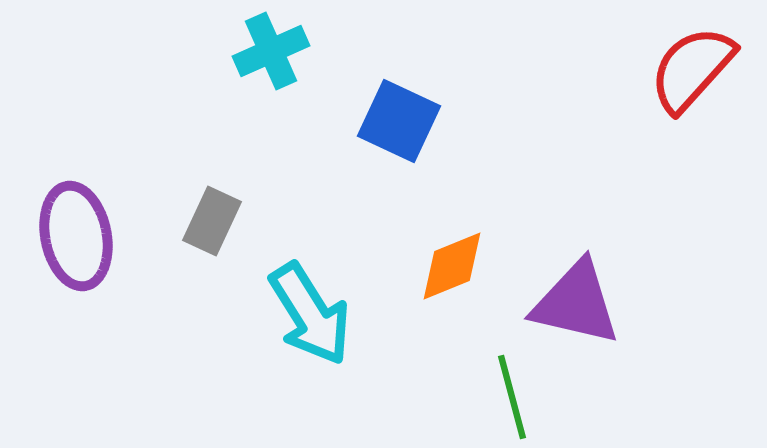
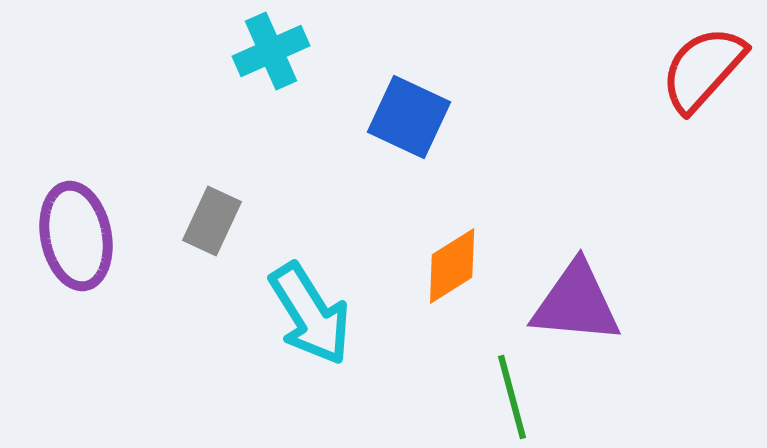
red semicircle: moved 11 px right
blue square: moved 10 px right, 4 px up
orange diamond: rotated 10 degrees counterclockwise
purple triangle: rotated 8 degrees counterclockwise
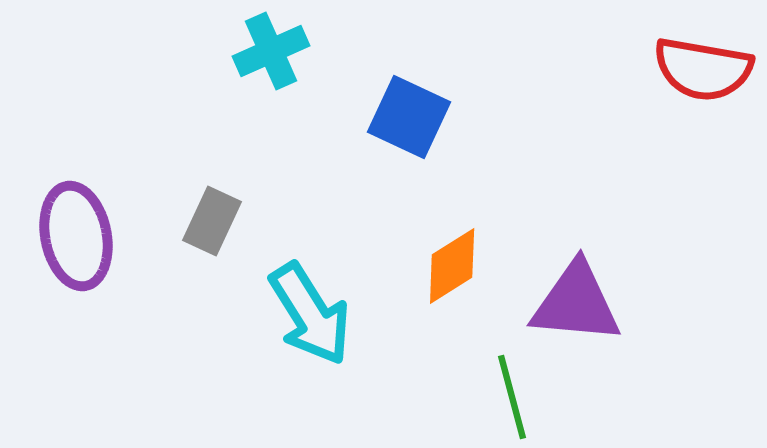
red semicircle: rotated 122 degrees counterclockwise
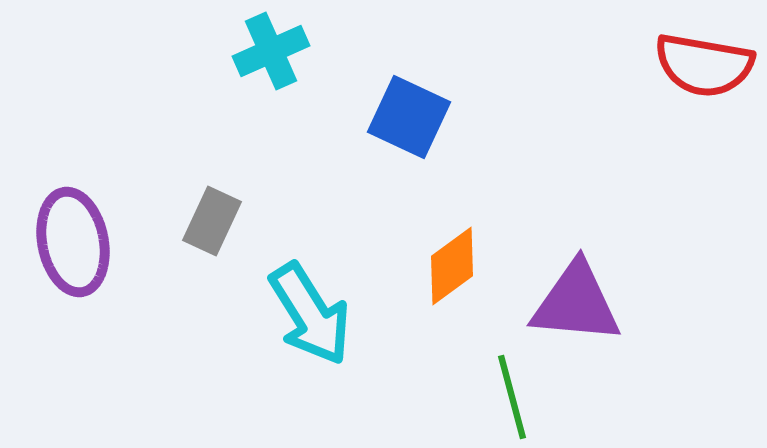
red semicircle: moved 1 px right, 4 px up
purple ellipse: moved 3 px left, 6 px down
orange diamond: rotated 4 degrees counterclockwise
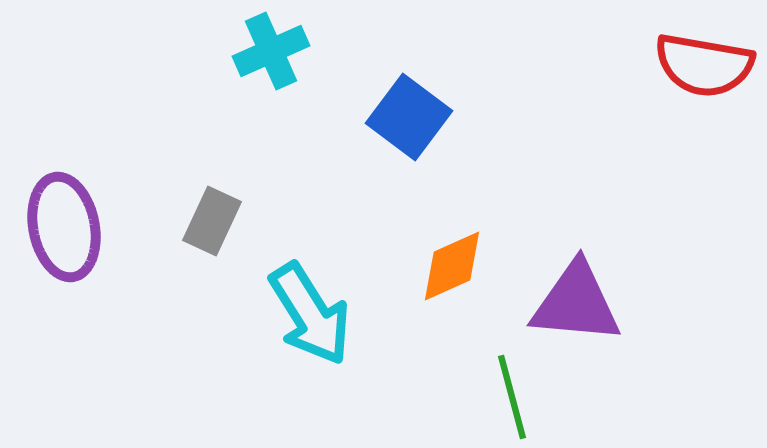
blue square: rotated 12 degrees clockwise
purple ellipse: moved 9 px left, 15 px up
orange diamond: rotated 12 degrees clockwise
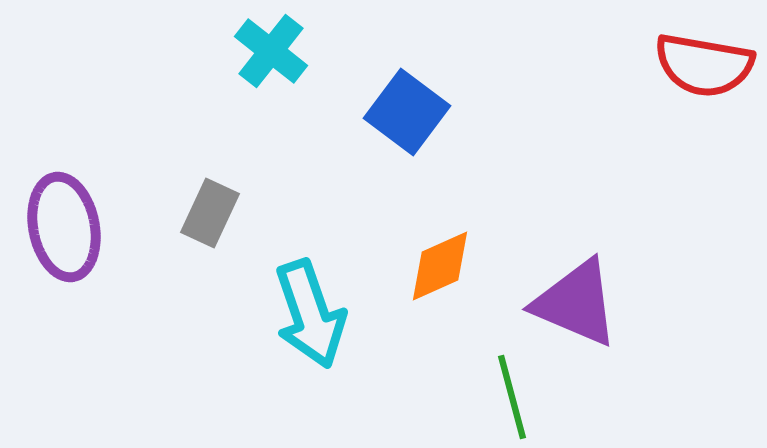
cyan cross: rotated 28 degrees counterclockwise
blue square: moved 2 px left, 5 px up
gray rectangle: moved 2 px left, 8 px up
orange diamond: moved 12 px left
purple triangle: rotated 18 degrees clockwise
cyan arrow: rotated 13 degrees clockwise
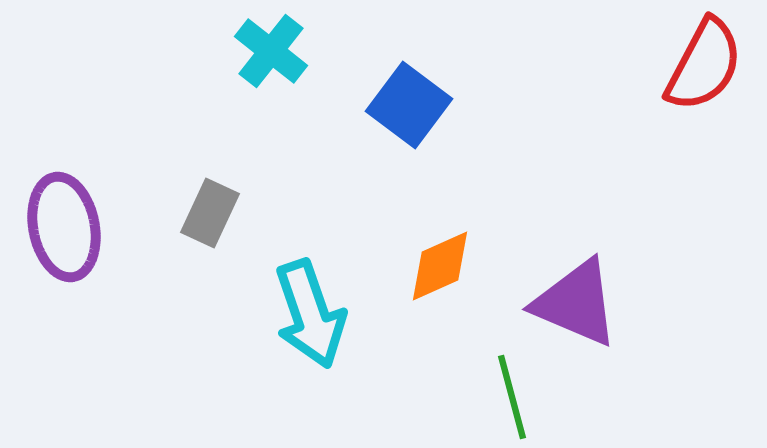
red semicircle: rotated 72 degrees counterclockwise
blue square: moved 2 px right, 7 px up
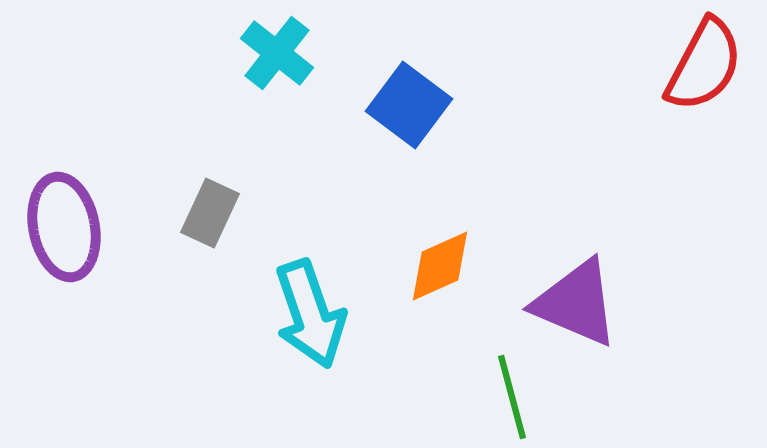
cyan cross: moved 6 px right, 2 px down
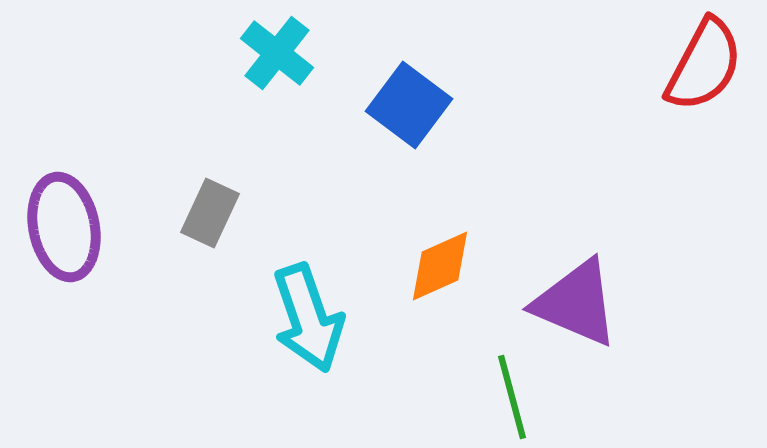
cyan arrow: moved 2 px left, 4 px down
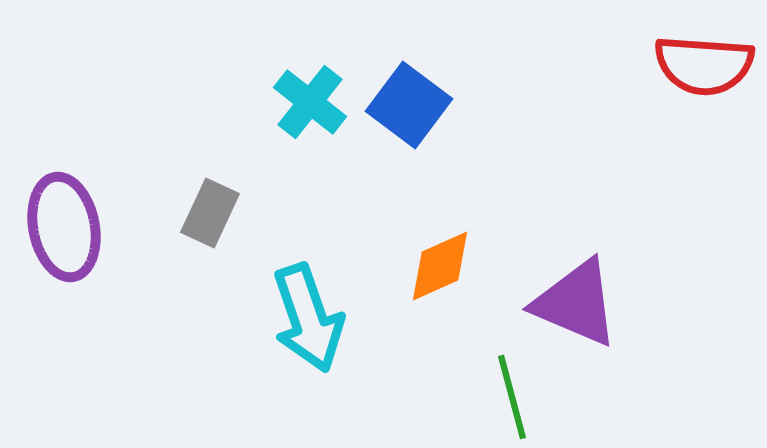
cyan cross: moved 33 px right, 49 px down
red semicircle: rotated 66 degrees clockwise
